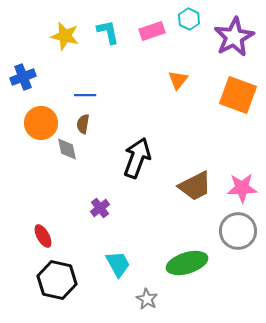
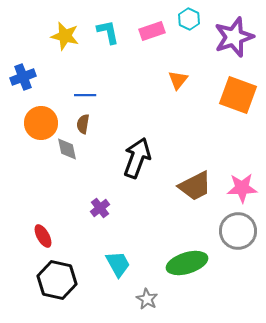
purple star: rotated 9 degrees clockwise
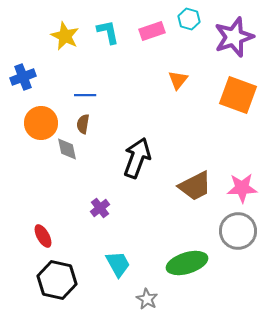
cyan hexagon: rotated 10 degrees counterclockwise
yellow star: rotated 12 degrees clockwise
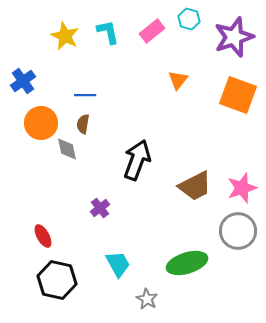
pink rectangle: rotated 20 degrees counterclockwise
blue cross: moved 4 px down; rotated 15 degrees counterclockwise
black arrow: moved 2 px down
pink star: rotated 16 degrees counterclockwise
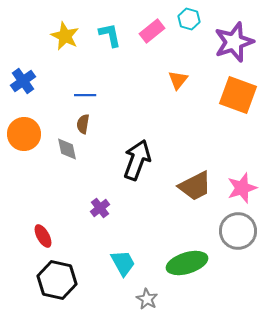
cyan L-shape: moved 2 px right, 3 px down
purple star: moved 5 px down
orange circle: moved 17 px left, 11 px down
cyan trapezoid: moved 5 px right, 1 px up
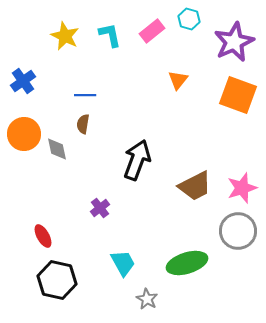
purple star: rotated 6 degrees counterclockwise
gray diamond: moved 10 px left
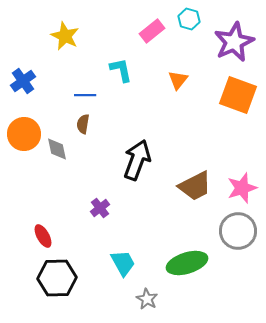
cyan L-shape: moved 11 px right, 35 px down
black hexagon: moved 2 px up; rotated 15 degrees counterclockwise
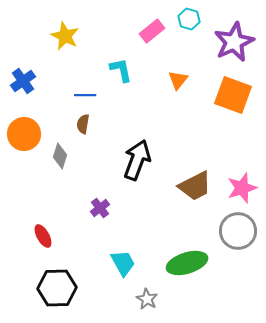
orange square: moved 5 px left
gray diamond: moved 3 px right, 7 px down; rotated 30 degrees clockwise
black hexagon: moved 10 px down
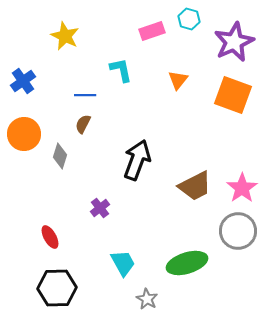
pink rectangle: rotated 20 degrees clockwise
brown semicircle: rotated 18 degrees clockwise
pink star: rotated 16 degrees counterclockwise
red ellipse: moved 7 px right, 1 px down
